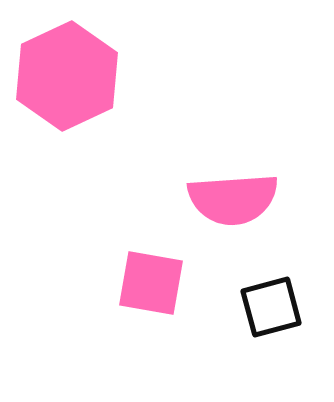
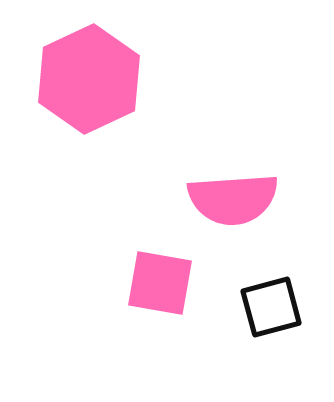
pink hexagon: moved 22 px right, 3 px down
pink square: moved 9 px right
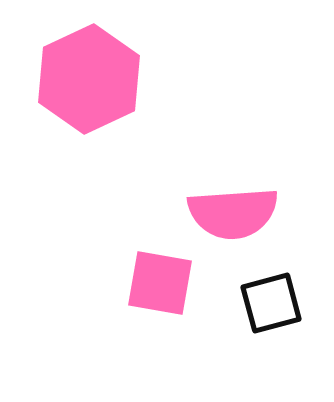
pink semicircle: moved 14 px down
black square: moved 4 px up
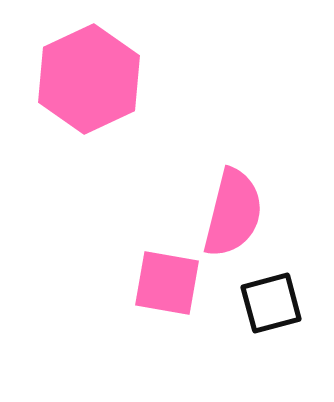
pink semicircle: rotated 72 degrees counterclockwise
pink square: moved 7 px right
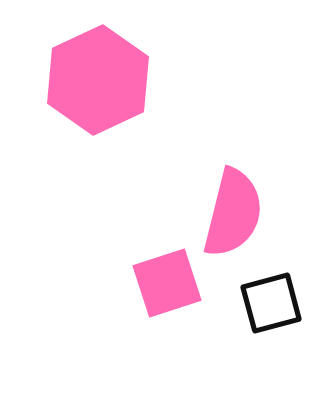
pink hexagon: moved 9 px right, 1 px down
pink square: rotated 28 degrees counterclockwise
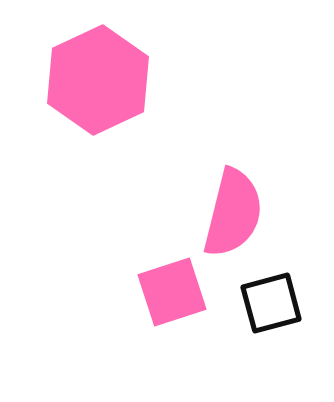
pink square: moved 5 px right, 9 px down
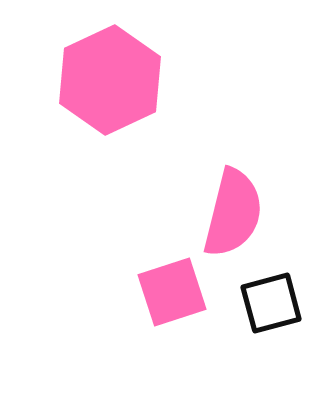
pink hexagon: moved 12 px right
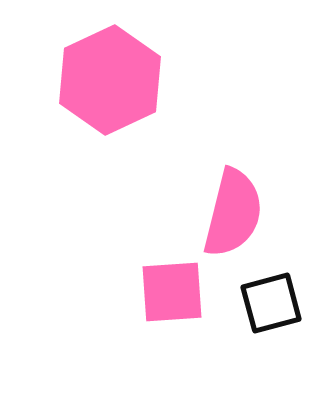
pink square: rotated 14 degrees clockwise
